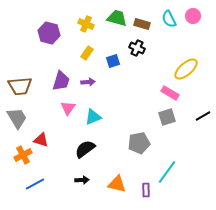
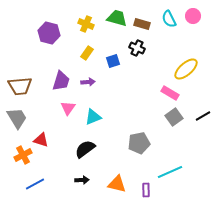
gray square: moved 7 px right; rotated 18 degrees counterclockwise
cyan line: moved 3 px right; rotated 30 degrees clockwise
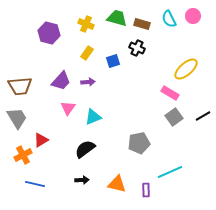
purple trapezoid: rotated 25 degrees clockwise
red triangle: rotated 49 degrees counterclockwise
blue line: rotated 42 degrees clockwise
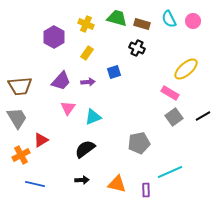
pink circle: moved 5 px down
purple hexagon: moved 5 px right, 4 px down; rotated 15 degrees clockwise
blue square: moved 1 px right, 11 px down
orange cross: moved 2 px left
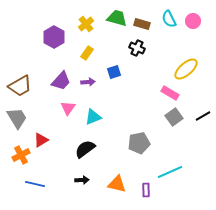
yellow cross: rotated 28 degrees clockwise
brown trapezoid: rotated 25 degrees counterclockwise
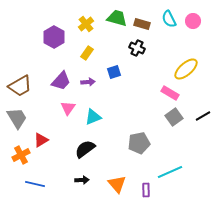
orange triangle: rotated 36 degrees clockwise
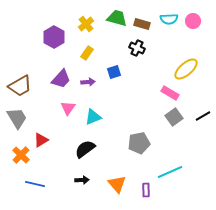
cyan semicircle: rotated 66 degrees counterclockwise
purple trapezoid: moved 2 px up
orange cross: rotated 18 degrees counterclockwise
